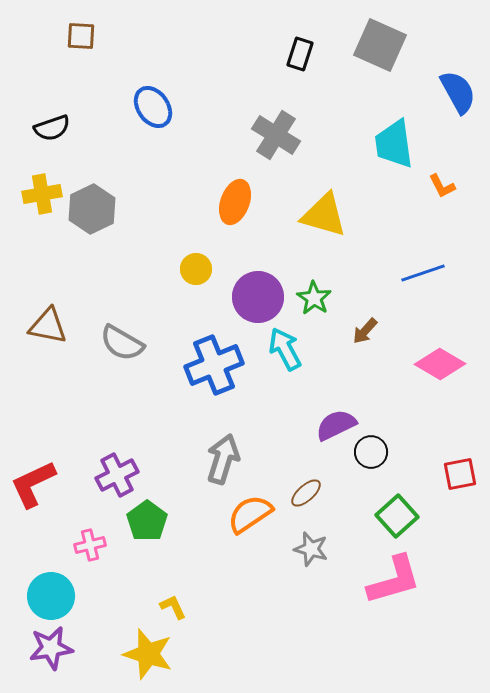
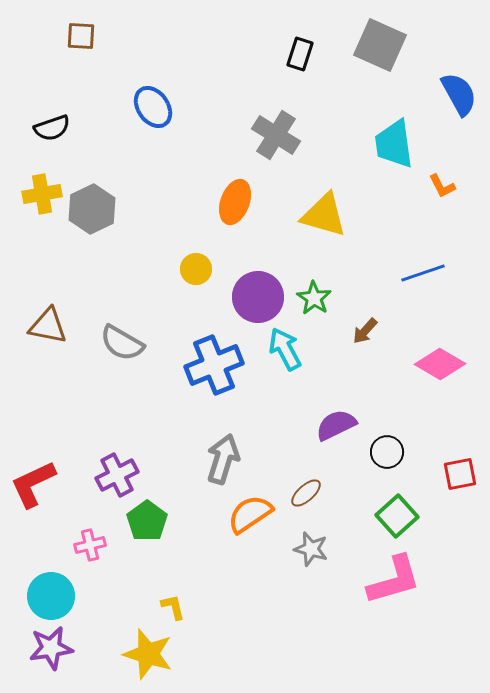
blue semicircle: moved 1 px right, 2 px down
black circle: moved 16 px right
yellow L-shape: rotated 12 degrees clockwise
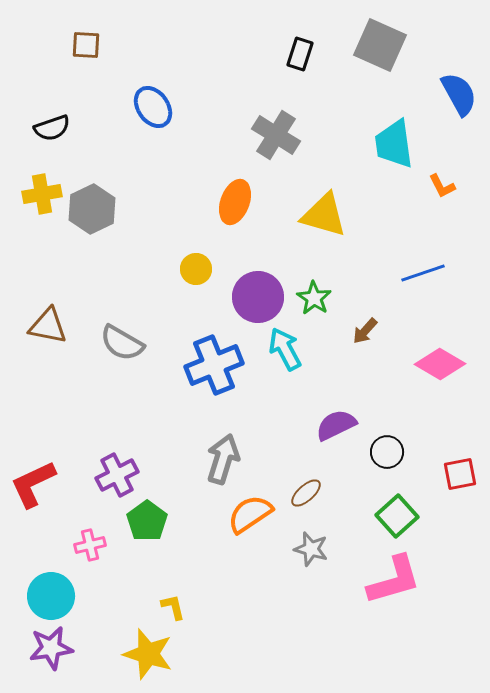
brown square: moved 5 px right, 9 px down
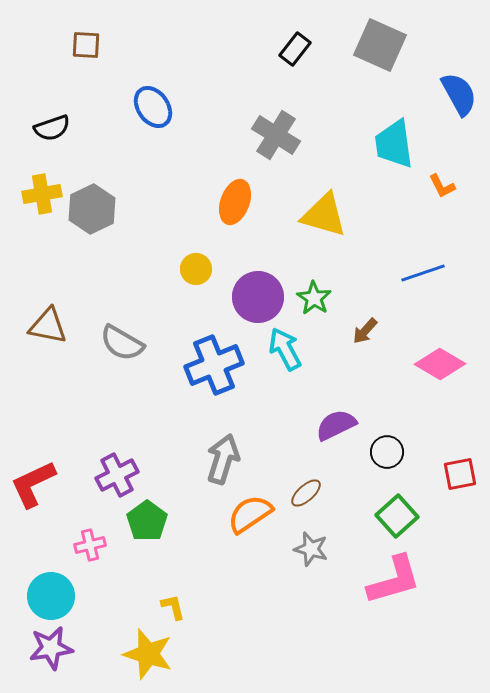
black rectangle: moved 5 px left, 5 px up; rotated 20 degrees clockwise
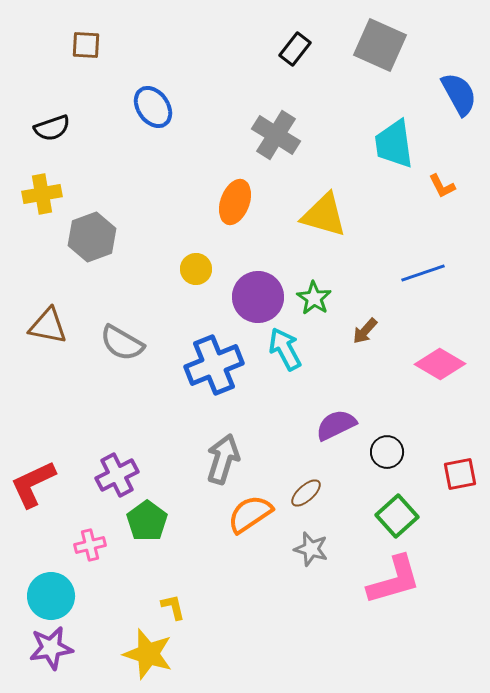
gray hexagon: moved 28 px down; rotated 6 degrees clockwise
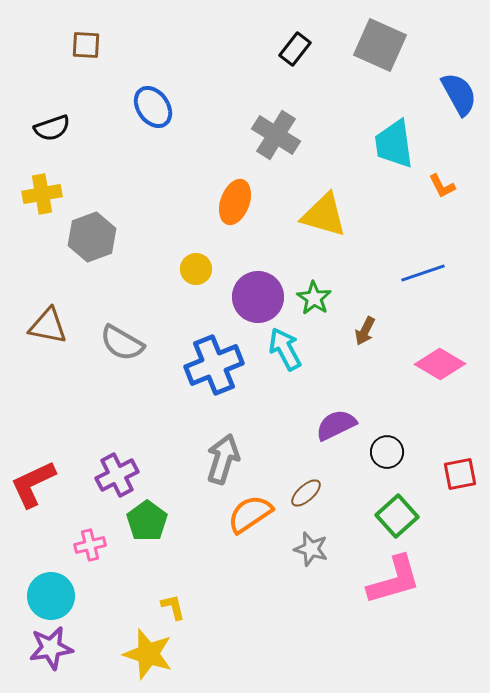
brown arrow: rotated 16 degrees counterclockwise
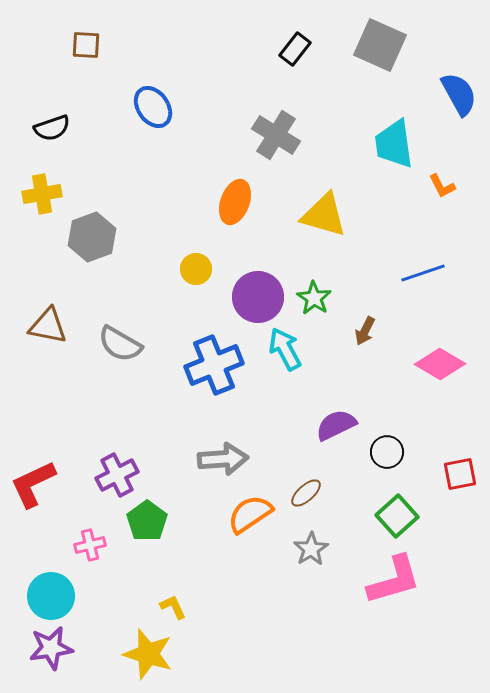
gray semicircle: moved 2 px left, 1 px down
gray arrow: rotated 69 degrees clockwise
gray star: rotated 24 degrees clockwise
yellow L-shape: rotated 12 degrees counterclockwise
